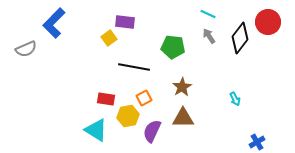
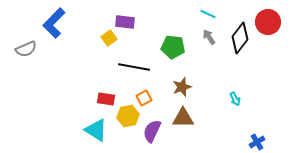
gray arrow: moved 1 px down
brown star: rotated 12 degrees clockwise
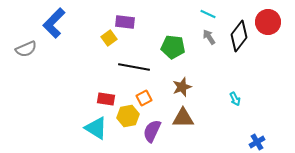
black diamond: moved 1 px left, 2 px up
cyan triangle: moved 2 px up
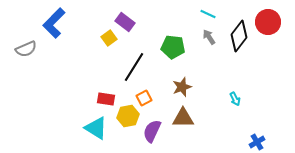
purple rectangle: rotated 30 degrees clockwise
black line: rotated 68 degrees counterclockwise
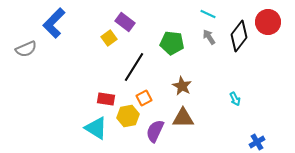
green pentagon: moved 1 px left, 4 px up
brown star: moved 1 px up; rotated 24 degrees counterclockwise
purple semicircle: moved 3 px right
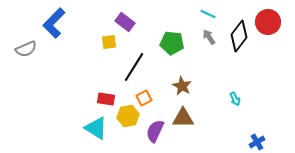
yellow square: moved 4 px down; rotated 28 degrees clockwise
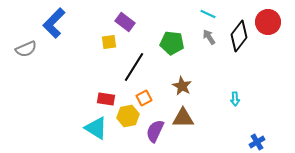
cyan arrow: rotated 24 degrees clockwise
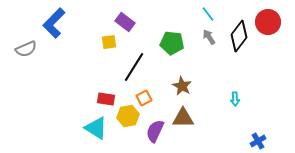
cyan line: rotated 28 degrees clockwise
blue cross: moved 1 px right, 1 px up
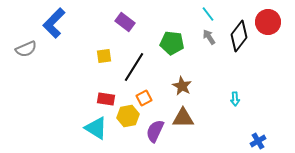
yellow square: moved 5 px left, 14 px down
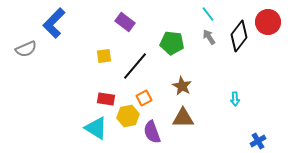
black line: moved 1 px right, 1 px up; rotated 8 degrees clockwise
purple semicircle: moved 3 px left, 1 px down; rotated 45 degrees counterclockwise
